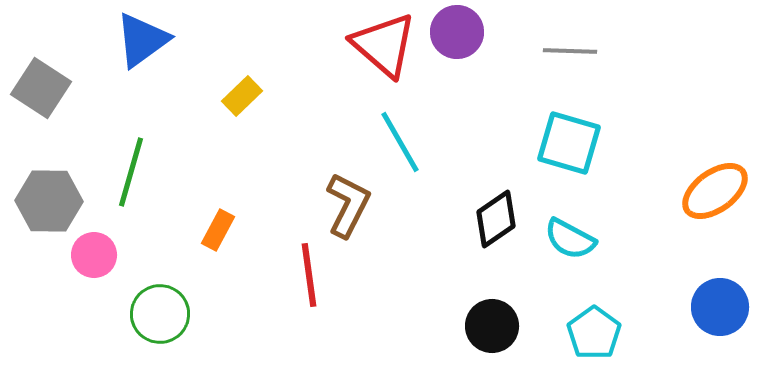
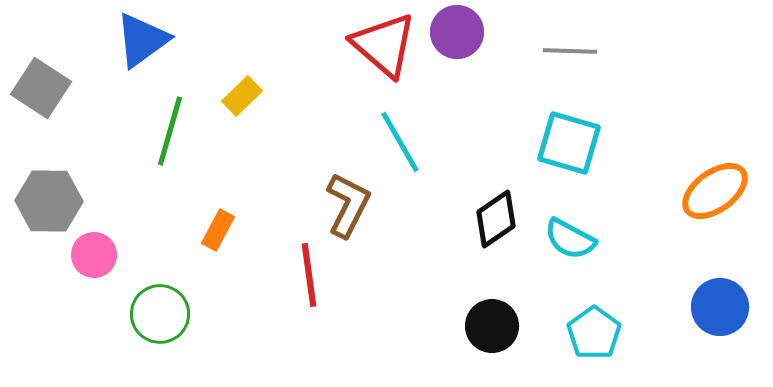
green line: moved 39 px right, 41 px up
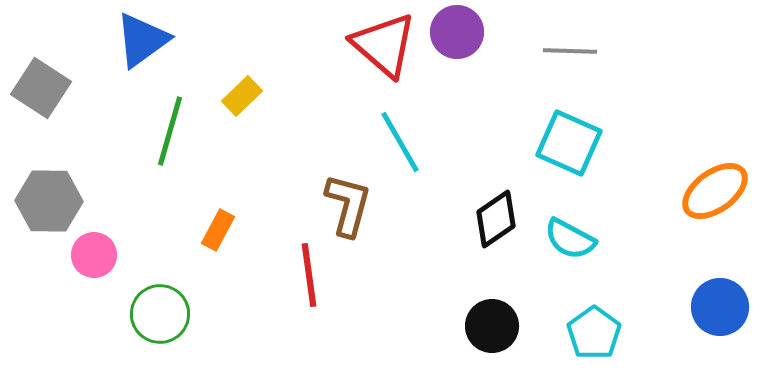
cyan square: rotated 8 degrees clockwise
brown L-shape: rotated 12 degrees counterclockwise
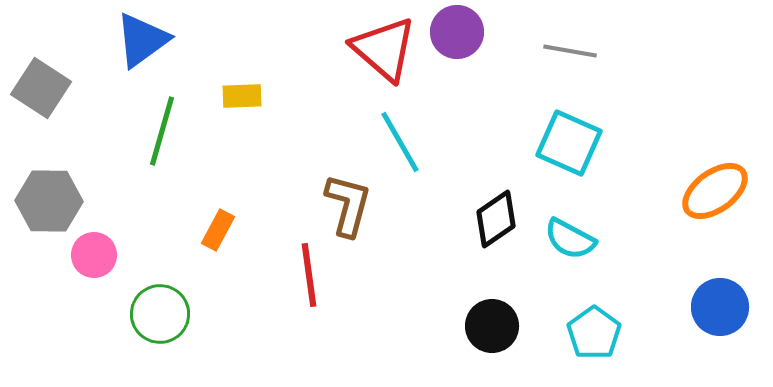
red triangle: moved 4 px down
gray line: rotated 8 degrees clockwise
yellow rectangle: rotated 42 degrees clockwise
green line: moved 8 px left
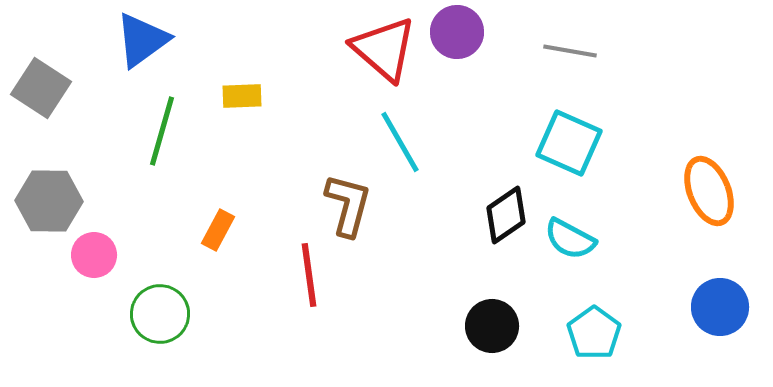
orange ellipse: moved 6 px left; rotated 76 degrees counterclockwise
black diamond: moved 10 px right, 4 px up
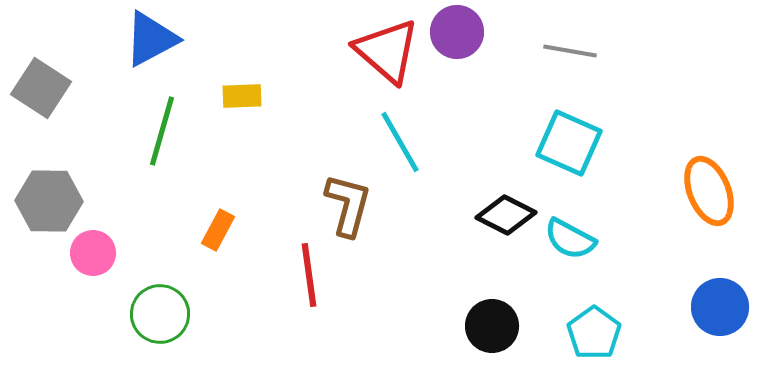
blue triangle: moved 9 px right, 1 px up; rotated 8 degrees clockwise
red triangle: moved 3 px right, 2 px down
black diamond: rotated 62 degrees clockwise
pink circle: moved 1 px left, 2 px up
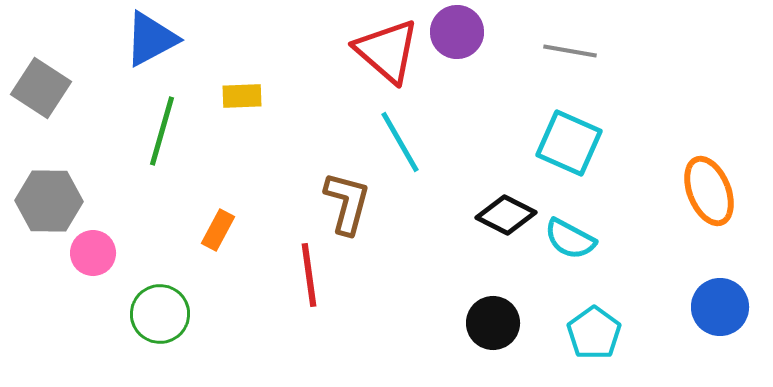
brown L-shape: moved 1 px left, 2 px up
black circle: moved 1 px right, 3 px up
